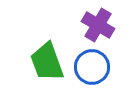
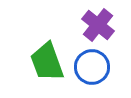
purple cross: rotated 8 degrees clockwise
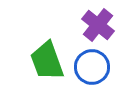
green trapezoid: moved 1 px up
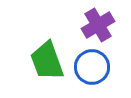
purple cross: rotated 20 degrees clockwise
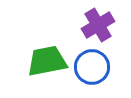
green trapezoid: rotated 99 degrees clockwise
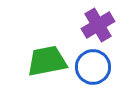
blue circle: moved 1 px right
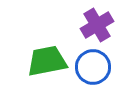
purple cross: moved 1 px left
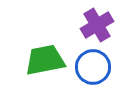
green trapezoid: moved 2 px left, 1 px up
